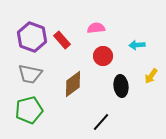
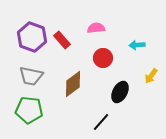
red circle: moved 2 px down
gray trapezoid: moved 1 px right, 2 px down
black ellipse: moved 1 px left, 6 px down; rotated 35 degrees clockwise
green pentagon: rotated 20 degrees clockwise
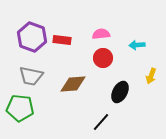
pink semicircle: moved 5 px right, 6 px down
red rectangle: rotated 42 degrees counterclockwise
yellow arrow: rotated 14 degrees counterclockwise
brown diamond: rotated 32 degrees clockwise
green pentagon: moved 9 px left, 2 px up
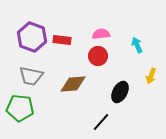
cyan arrow: rotated 70 degrees clockwise
red circle: moved 5 px left, 2 px up
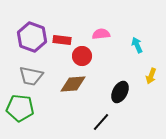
red circle: moved 16 px left
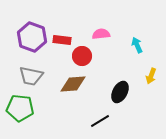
black line: moved 1 px left, 1 px up; rotated 18 degrees clockwise
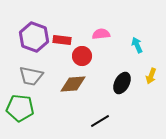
purple hexagon: moved 2 px right
black ellipse: moved 2 px right, 9 px up
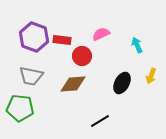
pink semicircle: rotated 18 degrees counterclockwise
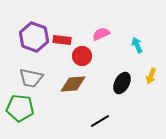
gray trapezoid: moved 2 px down
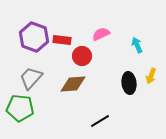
gray trapezoid: rotated 120 degrees clockwise
black ellipse: moved 7 px right; rotated 35 degrees counterclockwise
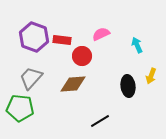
black ellipse: moved 1 px left, 3 px down
